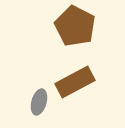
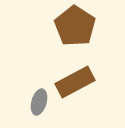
brown pentagon: rotated 6 degrees clockwise
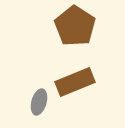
brown rectangle: rotated 6 degrees clockwise
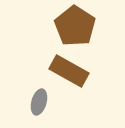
brown rectangle: moved 6 px left, 11 px up; rotated 51 degrees clockwise
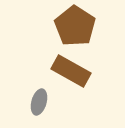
brown rectangle: moved 2 px right
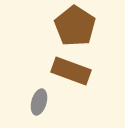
brown rectangle: rotated 9 degrees counterclockwise
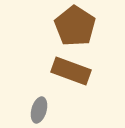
gray ellipse: moved 8 px down
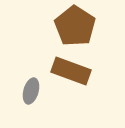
gray ellipse: moved 8 px left, 19 px up
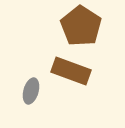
brown pentagon: moved 6 px right
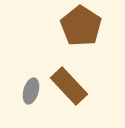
brown rectangle: moved 2 px left, 15 px down; rotated 27 degrees clockwise
